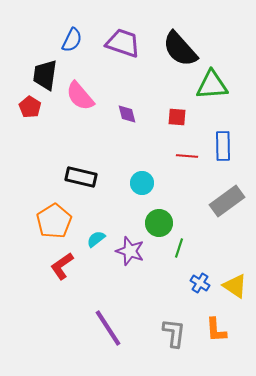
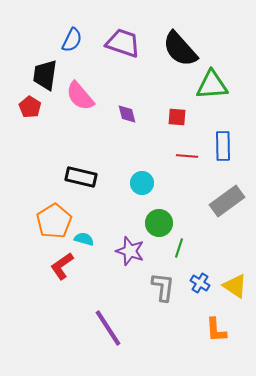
cyan semicircle: moved 12 px left; rotated 54 degrees clockwise
gray L-shape: moved 11 px left, 46 px up
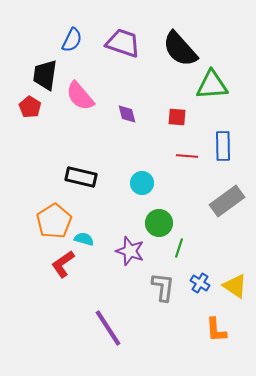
red L-shape: moved 1 px right, 2 px up
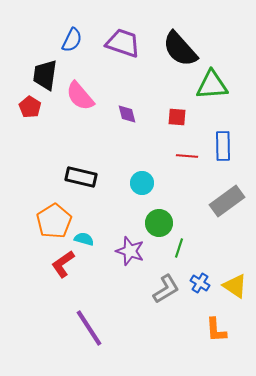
gray L-shape: moved 3 px right, 2 px down; rotated 52 degrees clockwise
purple line: moved 19 px left
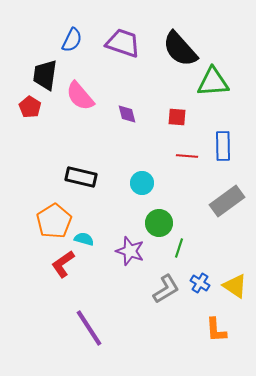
green triangle: moved 1 px right, 3 px up
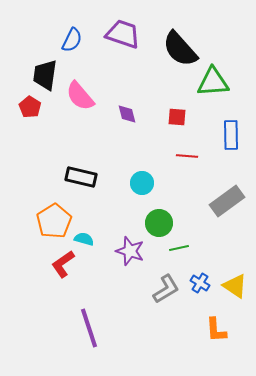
purple trapezoid: moved 9 px up
blue rectangle: moved 8 px right, 11 px up
green line: rotated 60 degrees clockwise
purple line: rotated 15 degrees clockwise
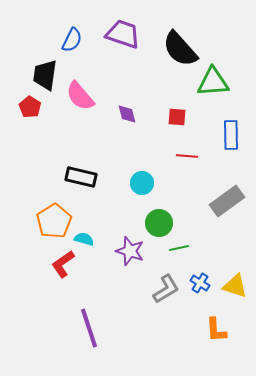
yellow triangle: rotated 16 degrees counterclockwise
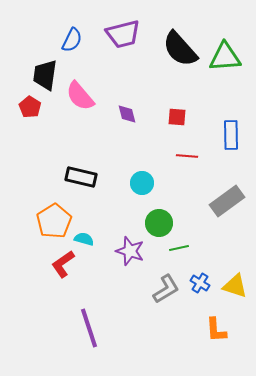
purple trapezoid: rotated 147 degrees clockwise
green triangle: moved 12 px right, 25 px up
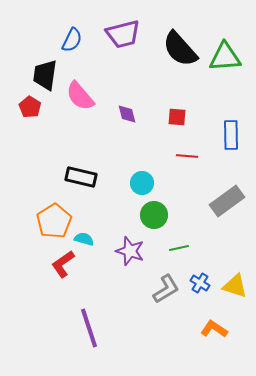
green circle: moved 5 px left, 8 px up
orange L-shape: moved 2 px left, 1 px up; rotated 128 degrees clockwise
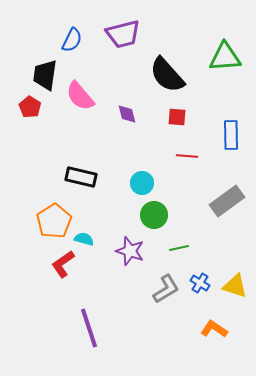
black semicircle: moved 13 px left, 26 px down
